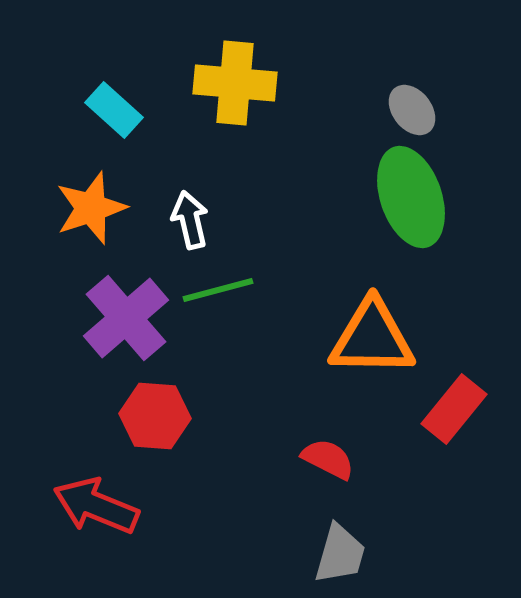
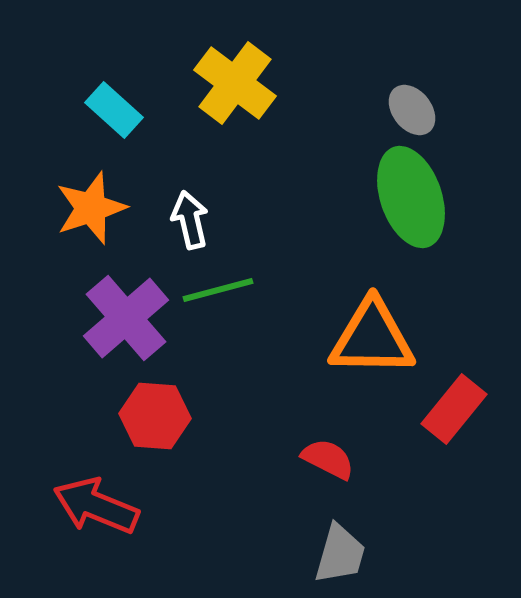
yellow cross: rotated 32 degrees clockwise
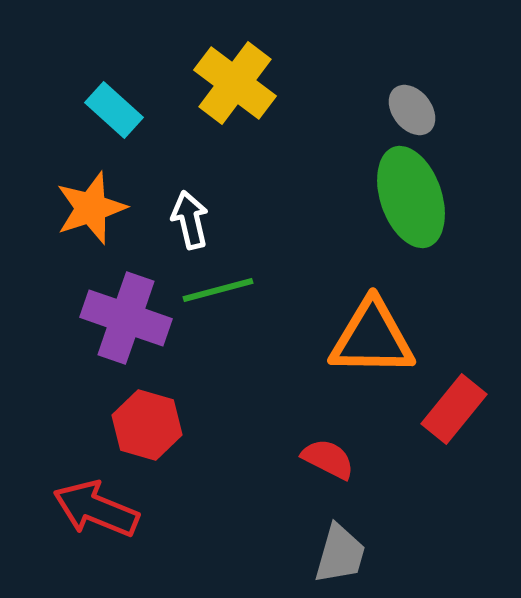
purple cross: rotated 30 degrees counterclockwise
red hexagon: moved 8 px left, 9 px down; rotated 12 degrees clockwise
red arrow: moved 3 px down
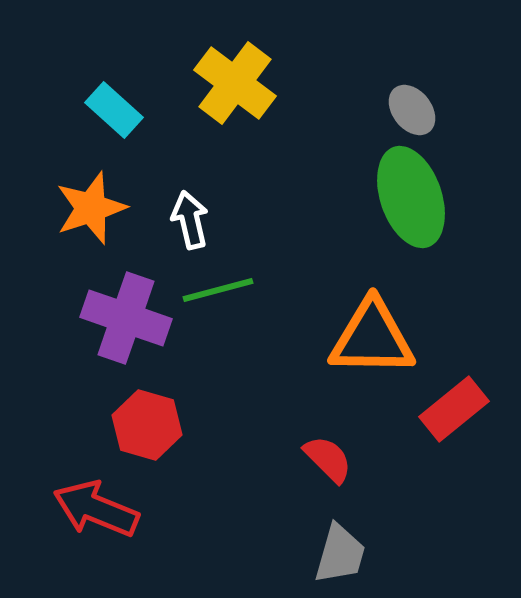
red rectangle: rotated 12 degrees clockwise
red semicircle: rotated 18 degrees clockwise
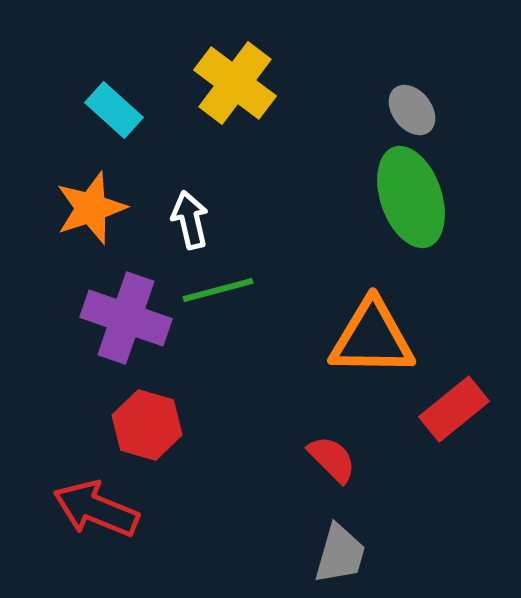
red semicircle: moved 4 px right
